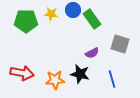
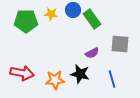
gray square: rotated 12 degrees counterclockwise
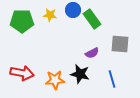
yellow star: moved 1 px left, 1 px down
green pentagon: moved 4 px left
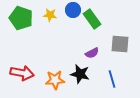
green pentagon: moved 1 px left, 3 px up; rotated 20 degrees clockwise
